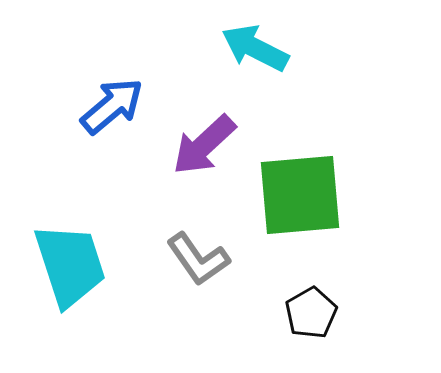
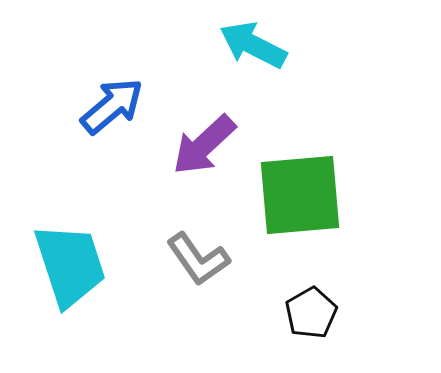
cyan arrow: moved 2 px left, 3 px up
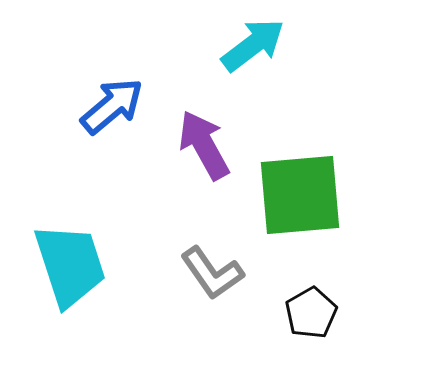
cyan arrow: rotated 116 degrees clockwise
purple arrow: rotated 104 degrees clockwise
gray L-shape: moved 14 px right, 14 px down
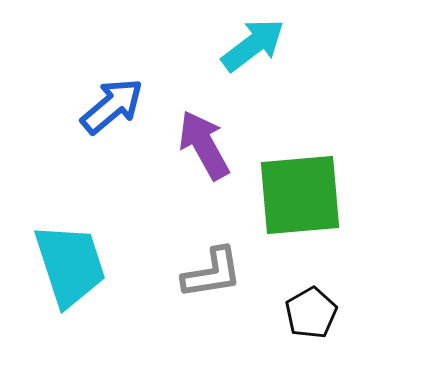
gray L-shape: rotated 64 degrees counterclockwise
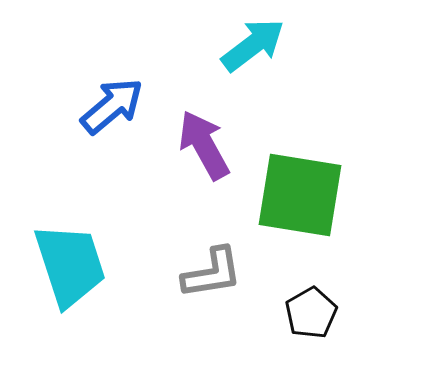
green square: rotated 14 degrees clockwise
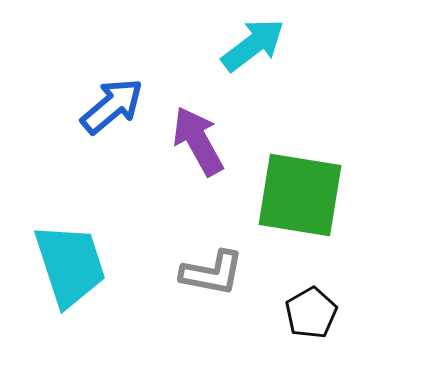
purple arrow: moved 6 px left, 4 px up
gray L-shape: rotated 20 degrees clockwise
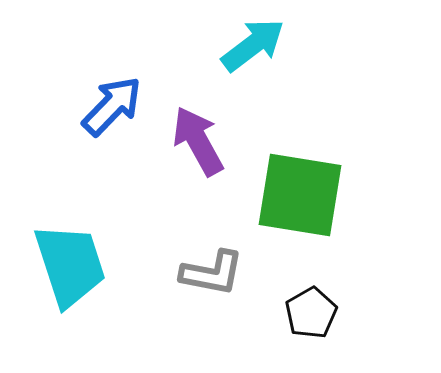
blue arrow: rotated 6 degrees counterclockwise
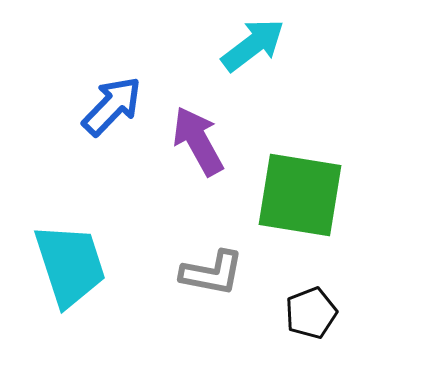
black pentagon: rotated 9 degrees clockwise
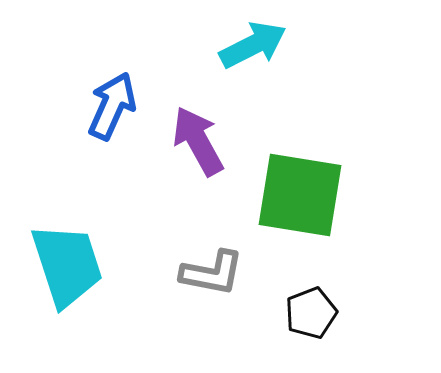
cyan arrow: rotated 10 degrees clockwise
blue arrow: rotated 20 degrees counterclockwise
cyan trapezoid: moved 3 px left
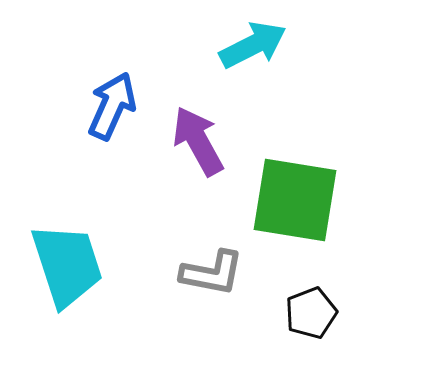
green square: moved 5 px left, 5 px down
